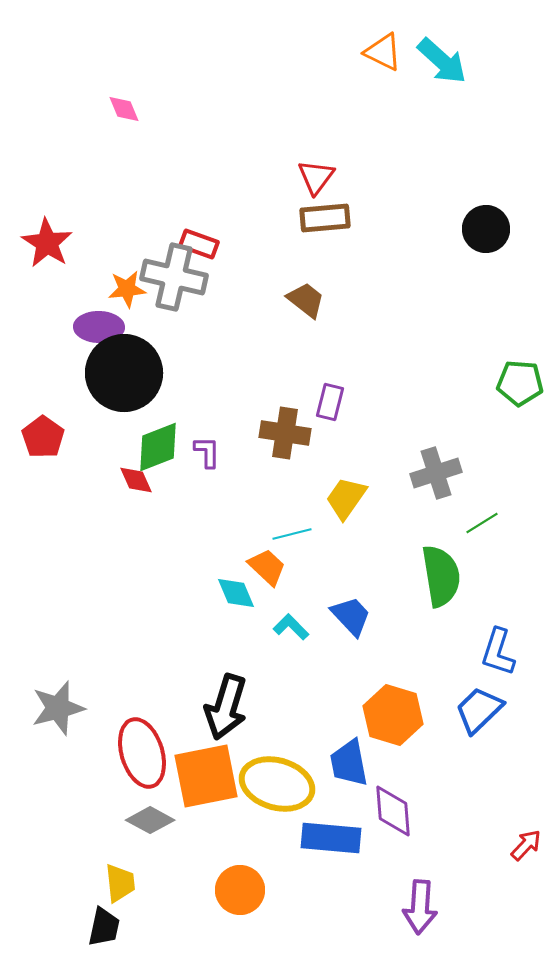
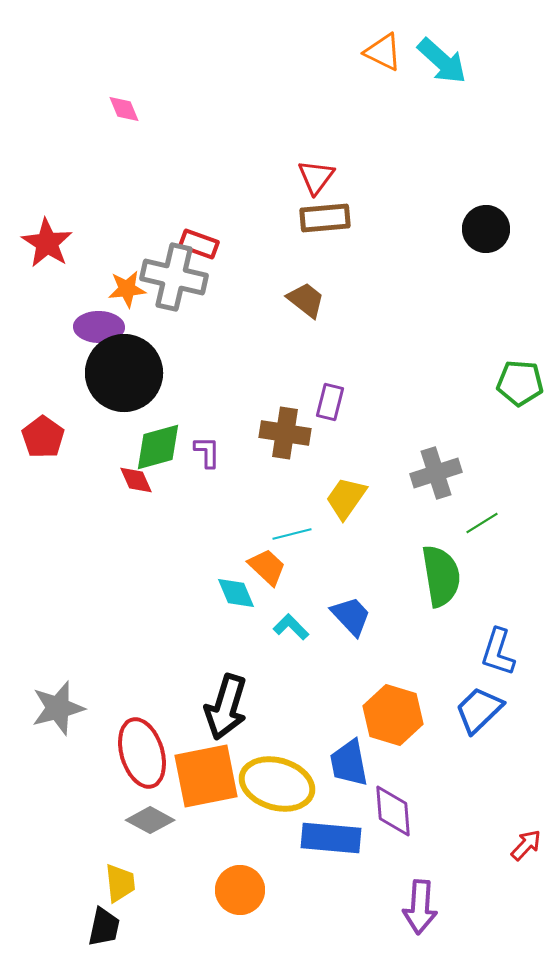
green diamond at (158, 447): rotated 6 degrees clockwise
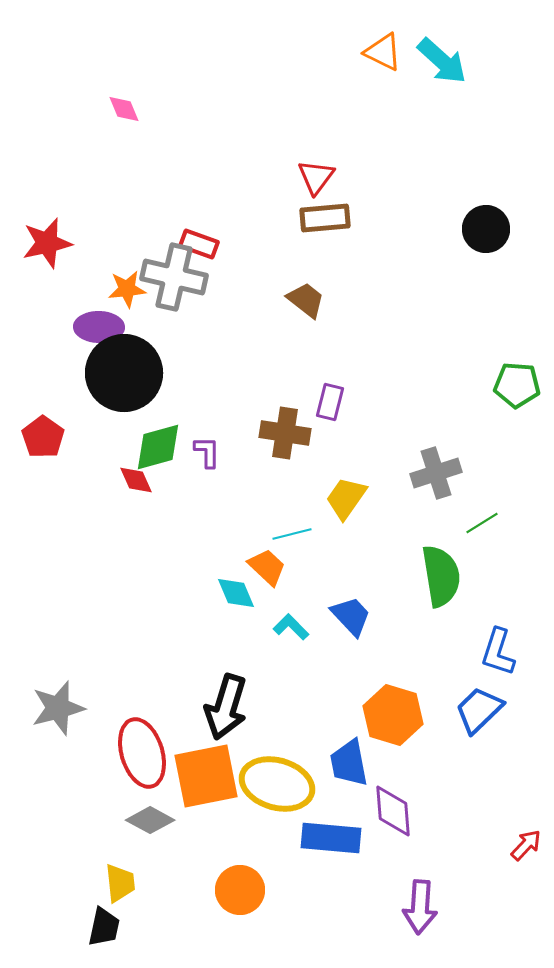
red star at (47, 243): rotated 27 degrees clockwise
green pentagon at (520, 383): moved 3 px left, 2 px down
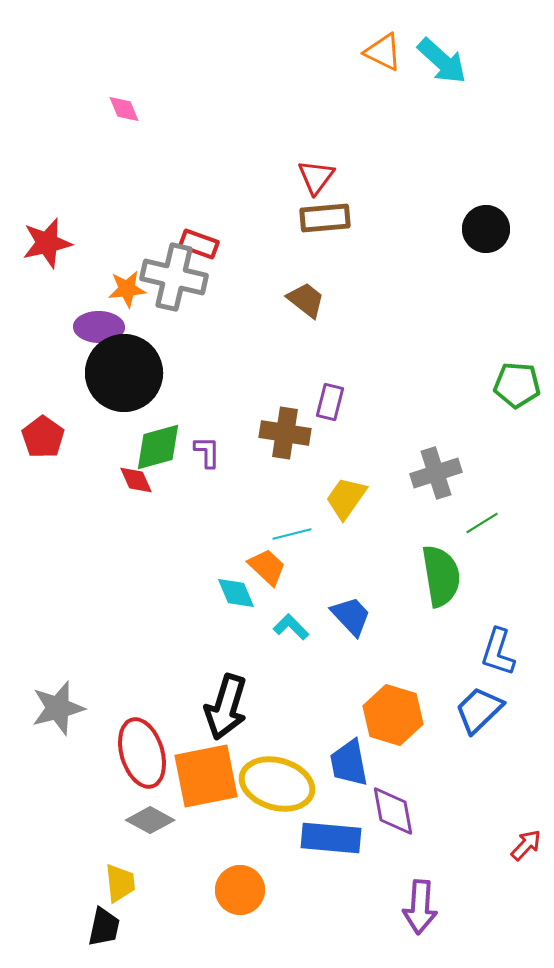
purple diamond at (393, 811): rotated 6 degrees counterclockwise
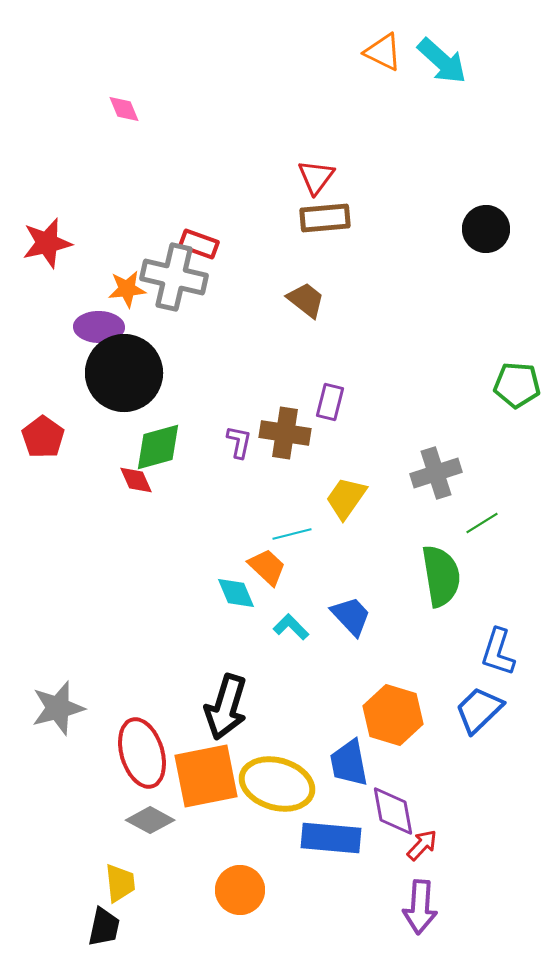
purple L-shape at (207, 452): moved 32 px right, 10 px up; rotated 12 degrees clockwise
red arrow at (526, 845): moved 104 px left
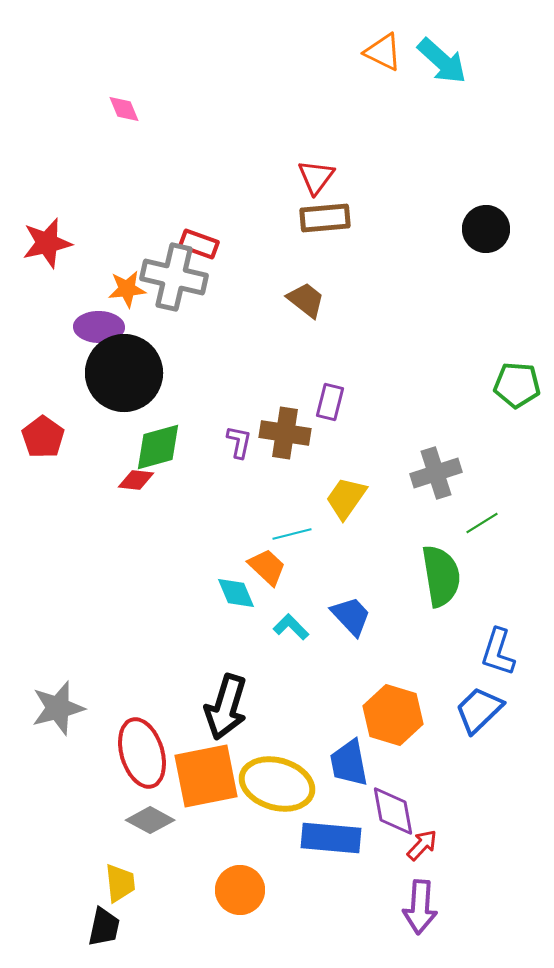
red diamond at (136, 480): rotated 60 degrees counterclockwise
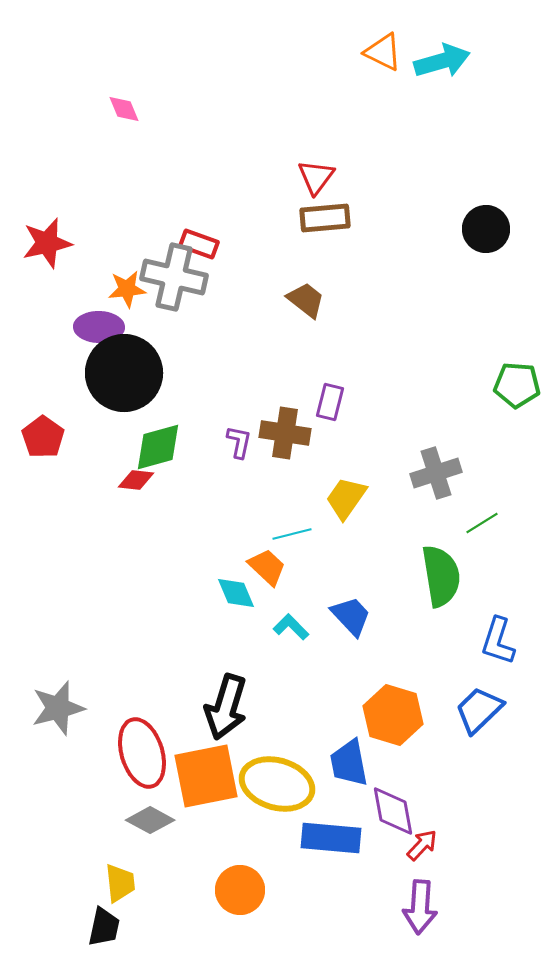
cyan arrow at (442, 61): rotated 58 degrees counterclockwise
blue L-shape at (498, 652): moved 11 px up
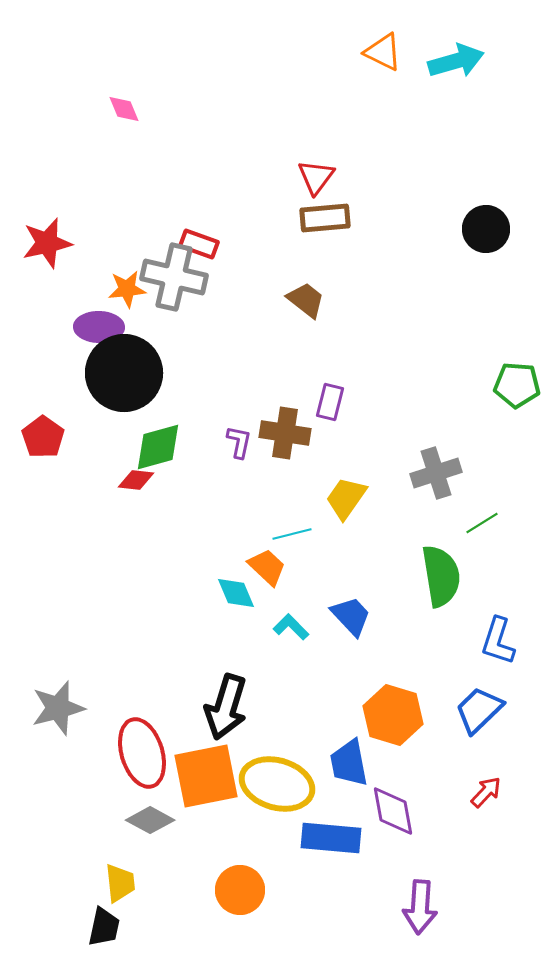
cyan arrow at (442, 61): moved 14 px right
red arrow at (422, 845): moved 64 px right, 53 px up
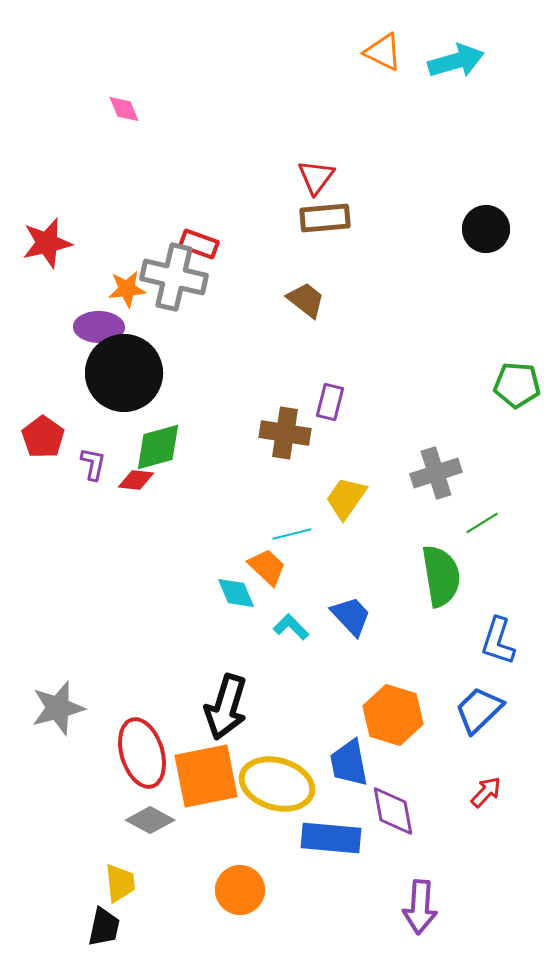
purple L-shape at (239, 442): moved 146 px left, 22 px down
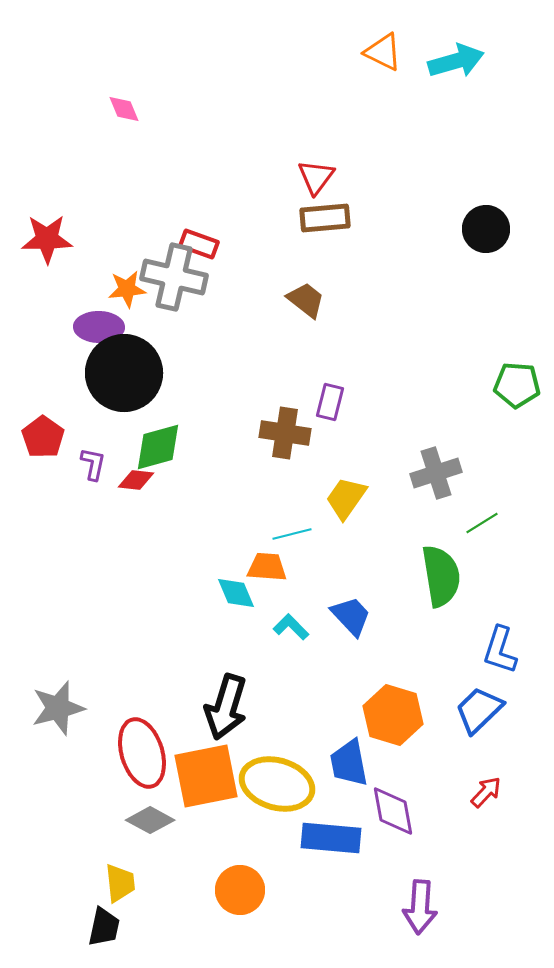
red star at (47, 243): moved 4 px up; rotated 12 degrees clockwise
orange trapezoid at (267, 567): rotated 39 degrees counterclockwise
blue L-shape at (498, 641): moved 2 px right, 9 px down
